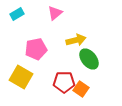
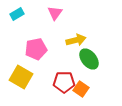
pink triangle: rotated 14 degrees counterclockwise
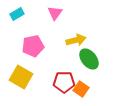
pink pentagon: moved 3 px left, 3 px up
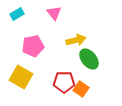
pink triangle: moved 1 px left; rotated 14 degrees counterclockwise
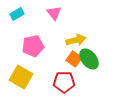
orange square: moved 7 px left, 30 px up
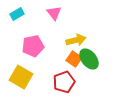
red pentagon: rotated 20 degrees counterclockwise
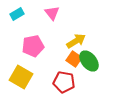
pink triangle: moved 2 px left
yellow arrow: moved 1 px down; rotated 18 degrees counterclockwise
green ellipse: moved 2 px down
red pentagon: rotated 30 degrees clockwise
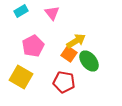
cyan rectangle: moved 4 px right, 3 px up
pink pentagon: rotated 15 degrees counterclockwise
orange square: moved 5 px left, 5 px up
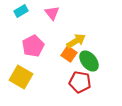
red pentagon: moved 16 px right
